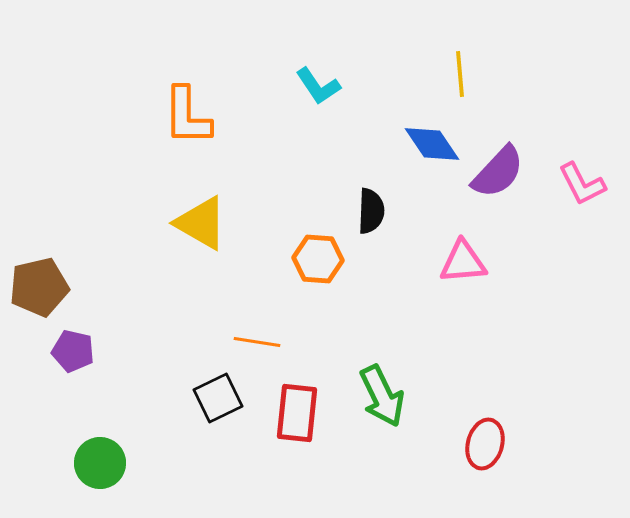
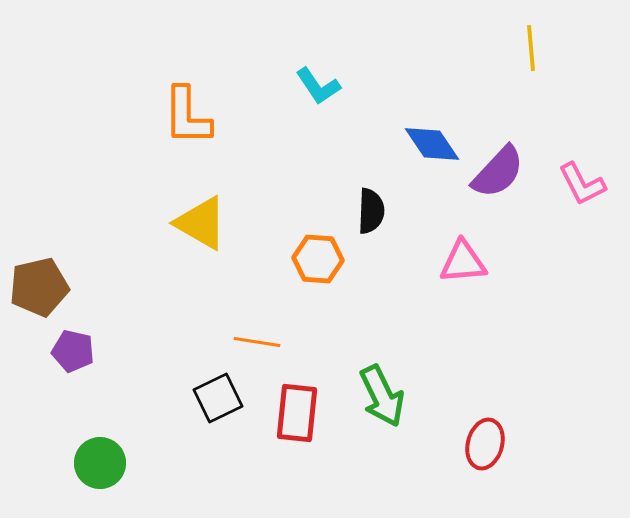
yellow line: moved 71 px right, 26 px up
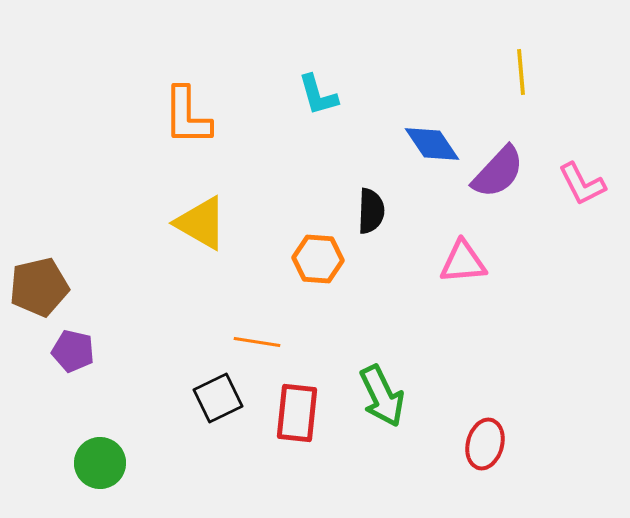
yellow line: moved 10 px left, 24 px down
cyan L-shape: moved 9 px down; rotated 18 degrees clockwise
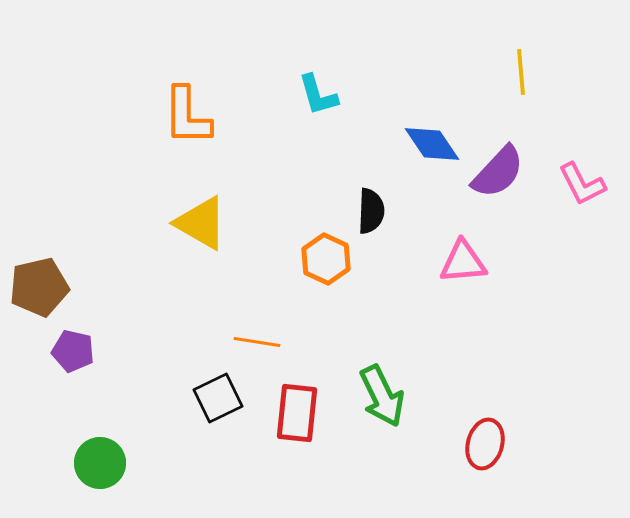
orange hexagon: moved 8 px right; rotated 21 degrees clockwise
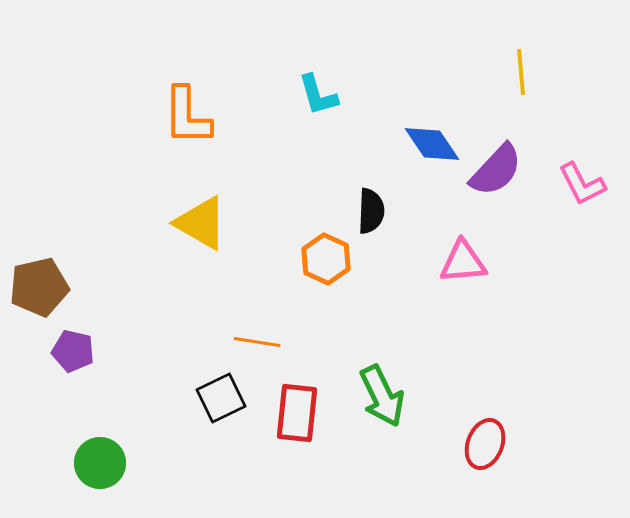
purple semicircle: moved 2 px left, 2 px up
black square: moved 3 px right
red ellipse: rotated 6 degrees clockwise
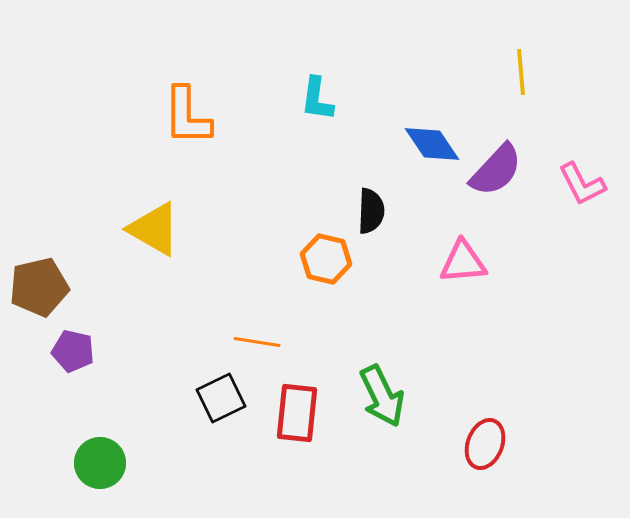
cyan L-shape: moved 1 px left, 4 px down; rotated 24 degrees clockwise
yellow triangle: moved 47 px left, 6 px down
orange hexagon: rotated 12 degrees counterclockwise
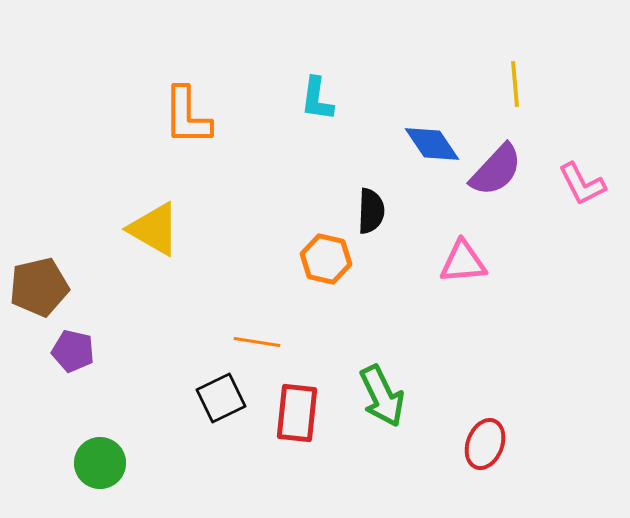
yellow line: moved 6 px left, 12 px down
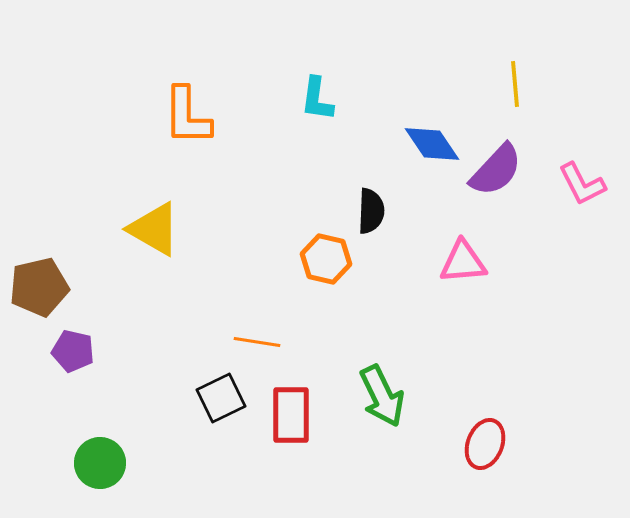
red rectangle: moved 6 px left, 2 px down; rotated 6 degrees counterclockwise
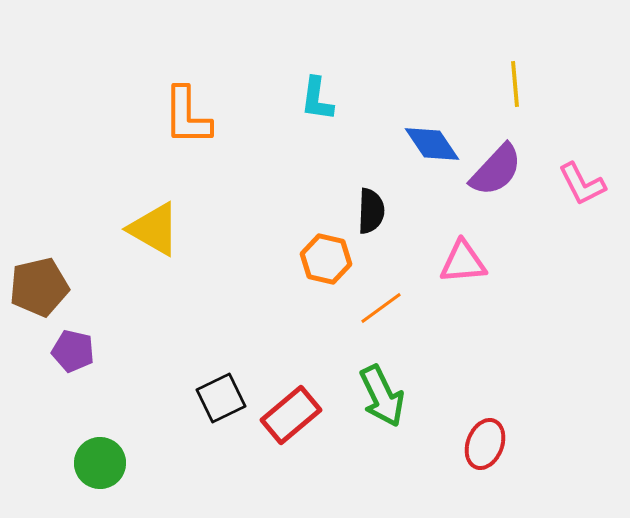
orange line: moved 124 px right, 34 px up; rotated 45 degrees counterclockwise
red rectangle: rotated 50 degrees clockwise
